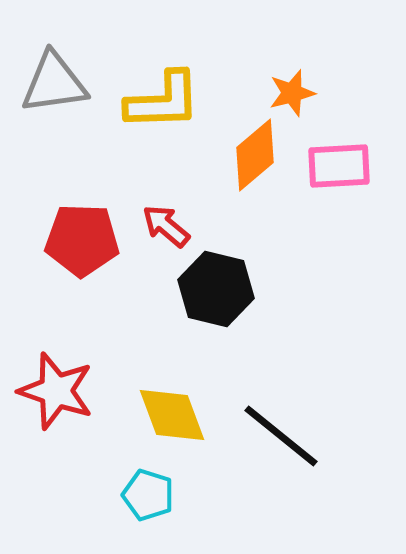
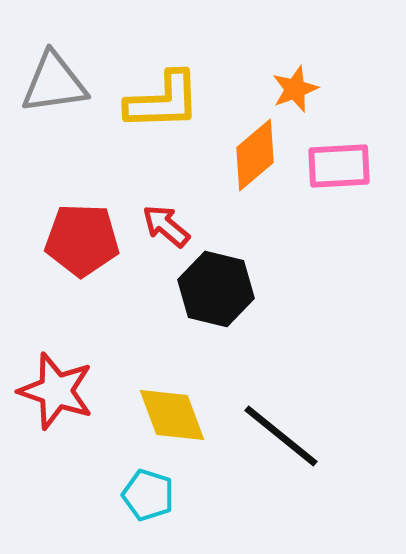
orange star: moved 3 px right, 4 px up; rotated 6 degrees counterclockwise
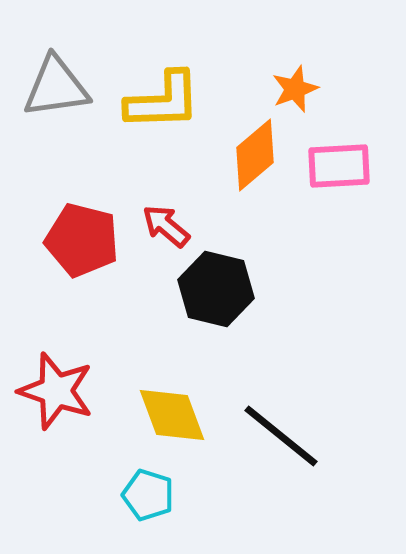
gray triangle: moved 2 px right, 4 px down
red pentagon: rotated 12 degrees clockwise
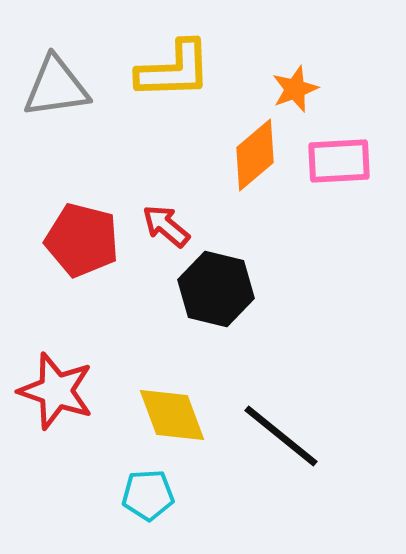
yellow L-shape: moved 11 px right, 31 px up
pink rectangle: moved 5 px up
cyan pentagon: rotated 21 degrees counterclockwise
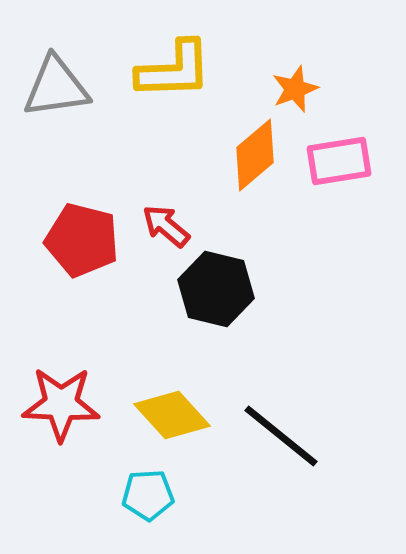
pink rectangle: rotated 6 degrees counterclockwise
red star: moved 5 px right, 13 px down; rotated 16 degrees counterclockwise
yellow diamond: rotated 22 degrees counterclockwise
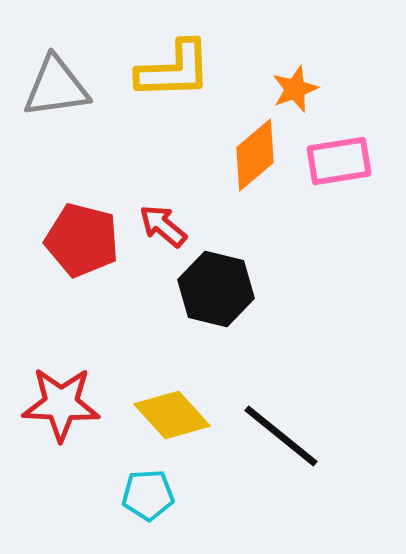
red arrow: moved 3 px left
